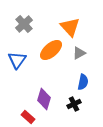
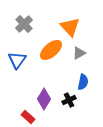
purple diamond: rotated 15 degrees clockwise
black cross: moved 5 px left, 4 px up
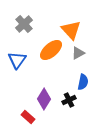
orange triangle: moved 1 px right, 3 px down
gray triangle: moved 1 px left
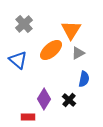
orange triangle: rotated 15 degrees clockwise
blue triangle: moved 1 px right; rotated 24 degrees counterclockwise
blue semicircle: moved 1 px right, 3 px up
black cross: rotated 24 degrees counterclockwise
red rectangle: rotated 40 degrees counterclockwise
